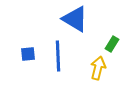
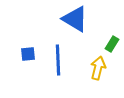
blue line: moved 4 px down
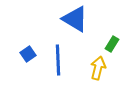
blue square: rotated 28 degrees counterclockwise
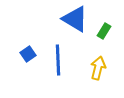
green rectangle: moved 8 px left, 13 px up
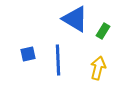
green rectangle: moved 1 px left
blue square: rotated 21 degrees clockwise
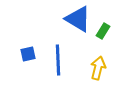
blue triangle: moved 3 px right
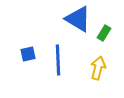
green rectangle: moved 1 px right, 2 px down
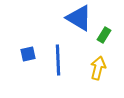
blue triangle: moved 1 px right, 1 px up
green rectangle: moved 2 px down
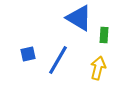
green rectangle: rotated 28 degrees counterclockwise
blue line: rotated 32 degrees clockwise
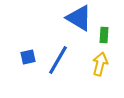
blue square: moved 3 px down
yellow arrow: moved 2 px right, 4 px up
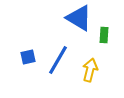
yellow arrow: moved 10 px left, 6 px down
